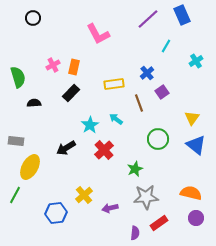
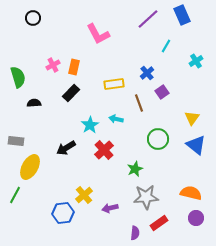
cyan arrow: rotated 24 degrees counterclockwise
blue hexagon: moved 7 px right
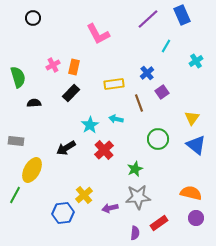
yellow ellipse: moved 2 px right, 3 px down
gray star: moved 8 px left
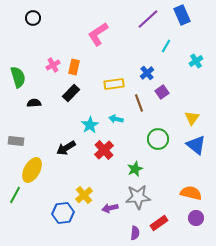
pink L-shape: rotated 85 degrees clockwise
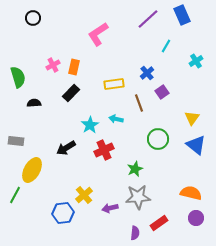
red cross: rotated 18 degrees clockwise
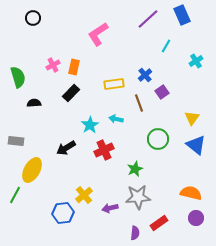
blue cross: moved 2 px left, 2 px down
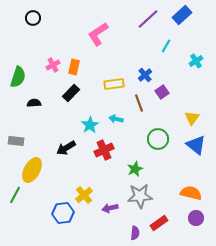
blue rectangle: rotated 72 degrees clockwise
green semicircle: rotated 35 degrees clockwise
gray star: moved 2 px right, 1 px up
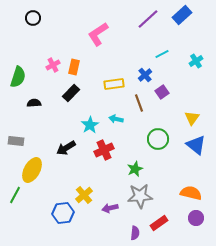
cyan line: moved 4 px left, 8 px down; rotated 32 degrees clockwise
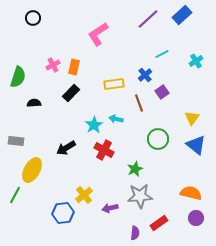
cyan star: moved 4 px right
red cross: rotated 36 degrees counterclockwise
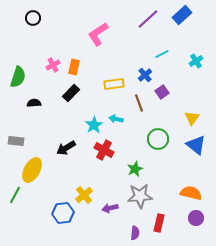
red rectangle: rotated 42 degrees counterclockwise
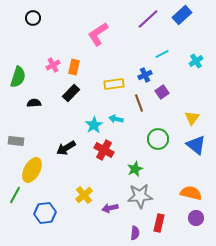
blue cross: rotated 16 degrees clockwise
blue hexagon: moved 18 px left
